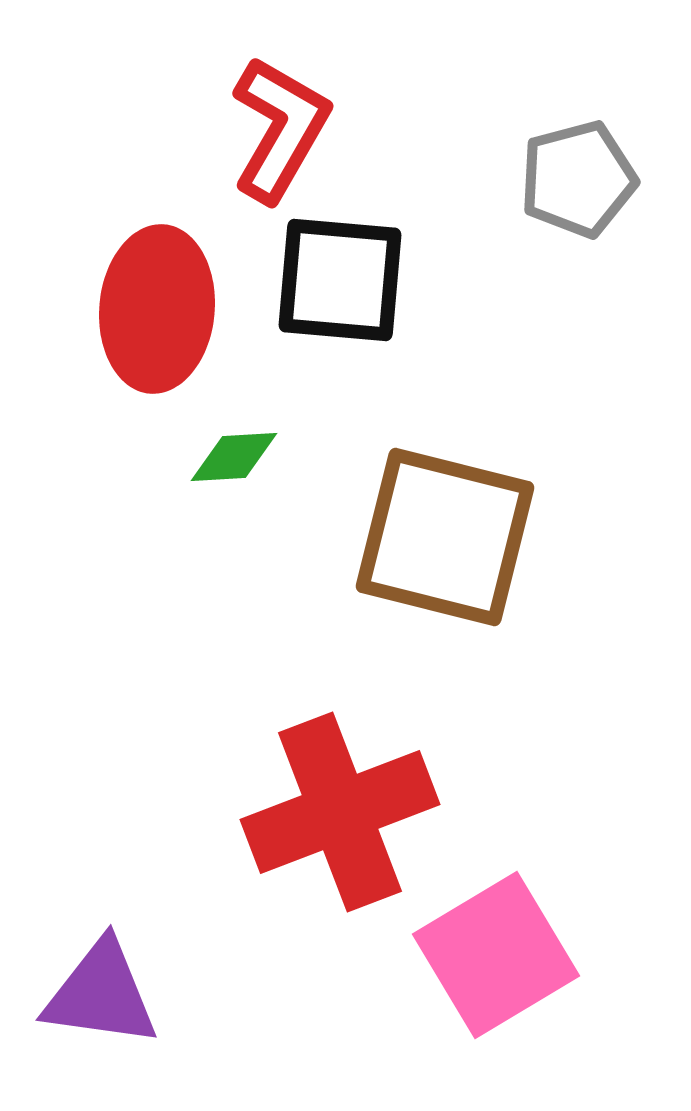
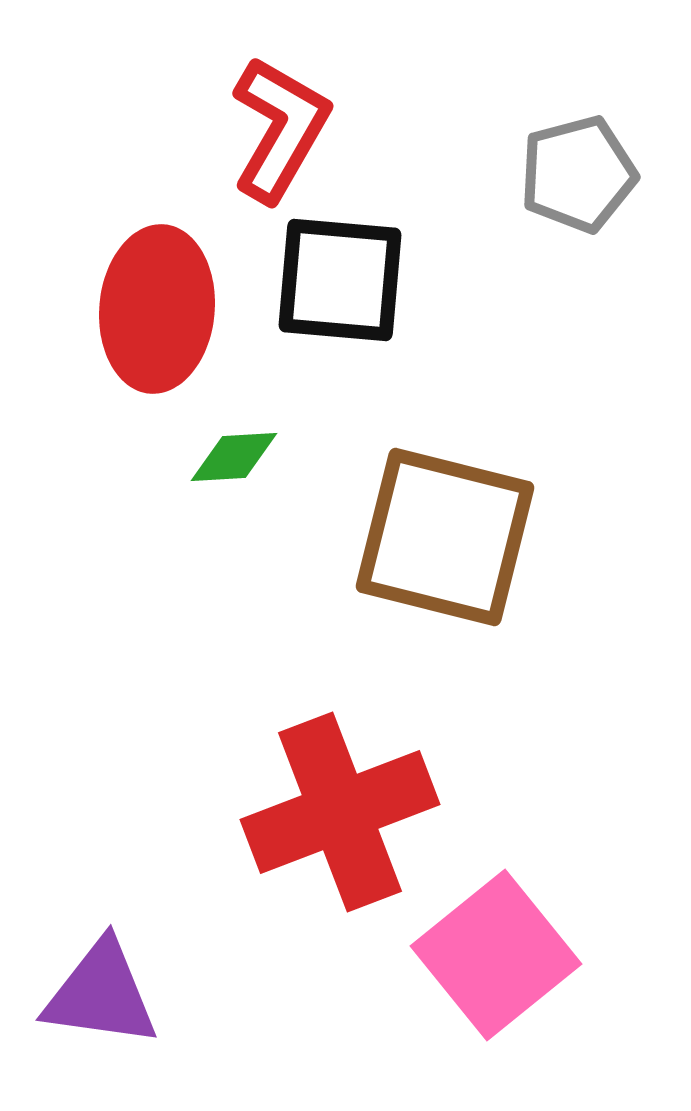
gray pentagon: moved 5 px up
pink square: rotated 8 degrees counterclockwise
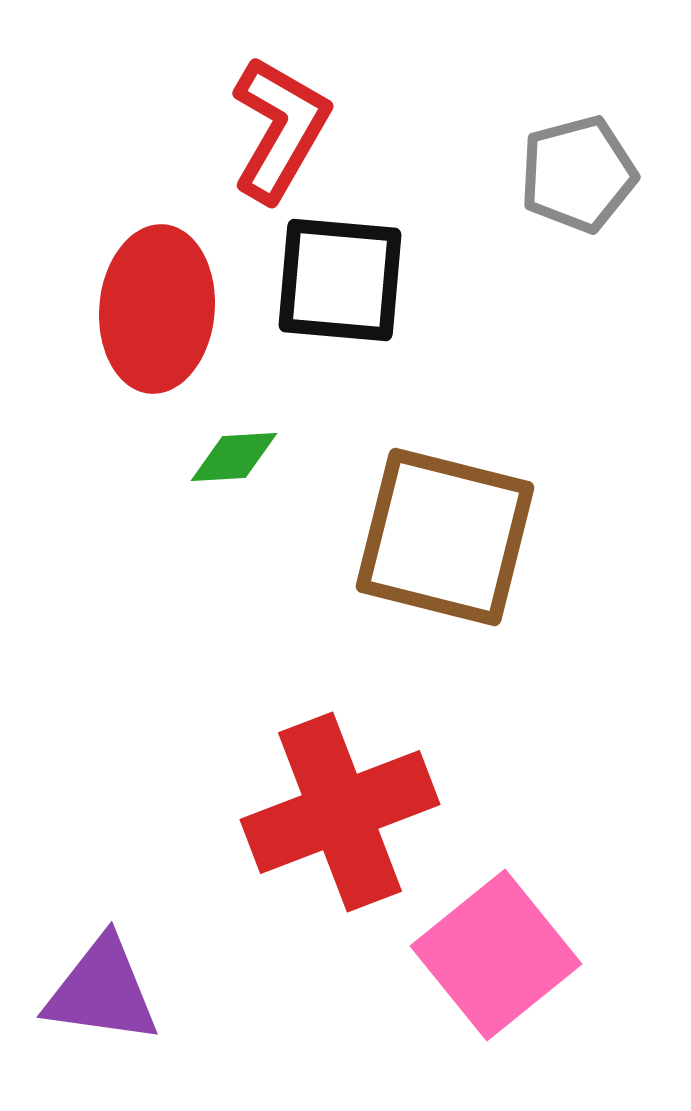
purple triangle: moved 1 px right, 3 px up
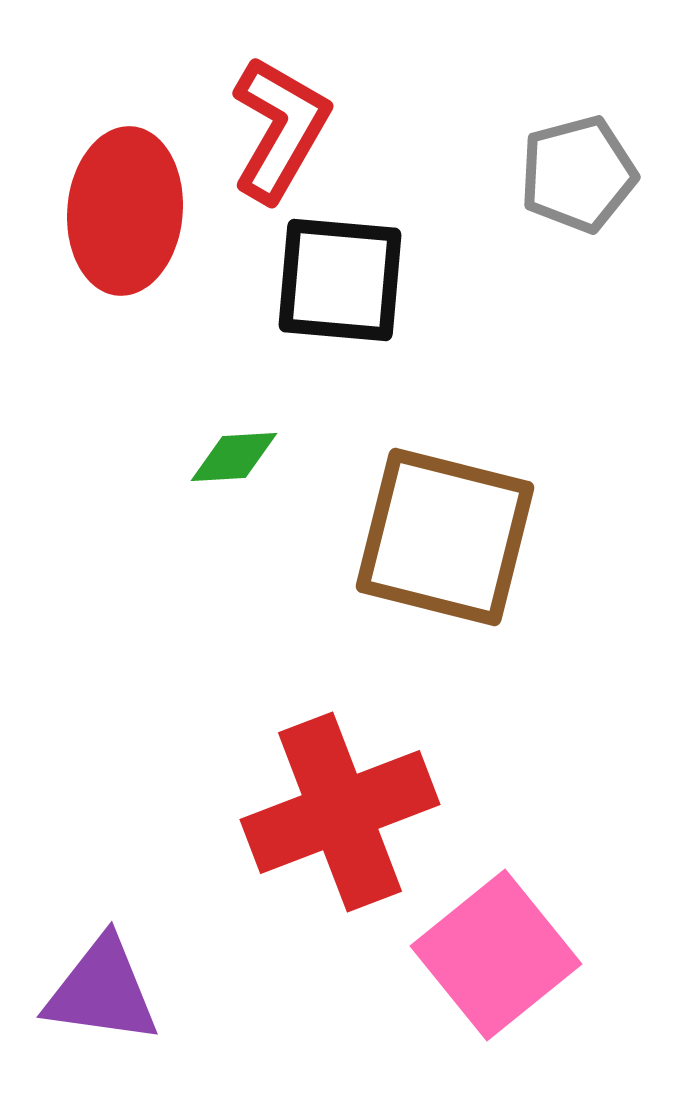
red ellipse: moved 32 px left, 98 px up
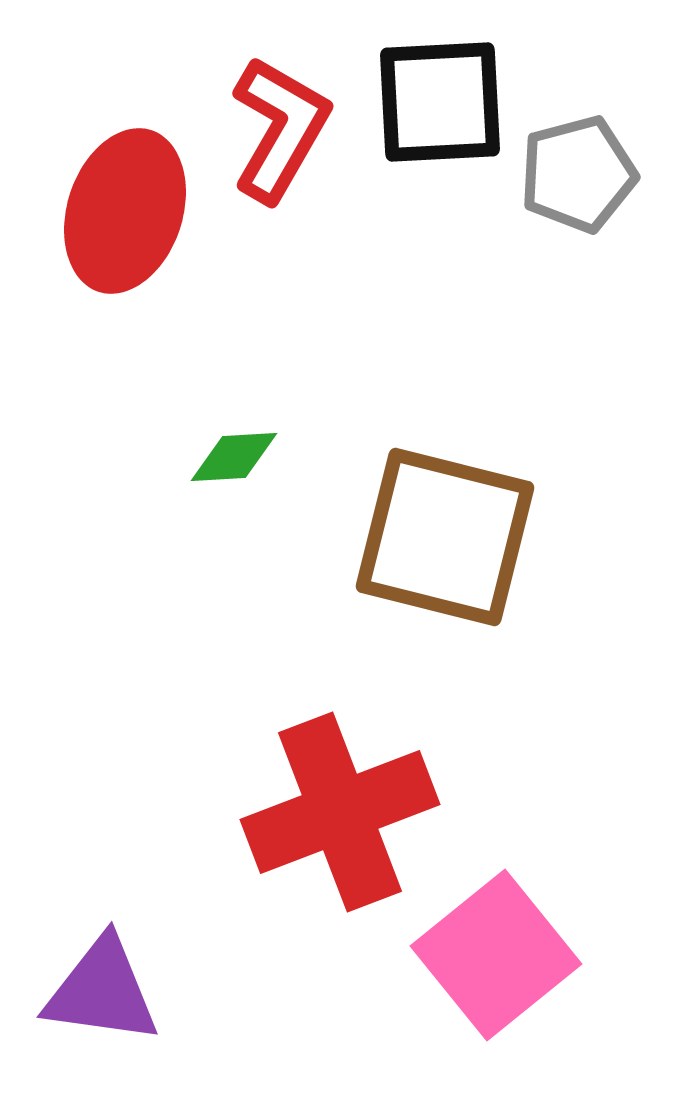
red ellipse: rotated 13 degrees clockwise
black square: moved 100 px right, 178 px up; rotated 8 degrees counterclockwise
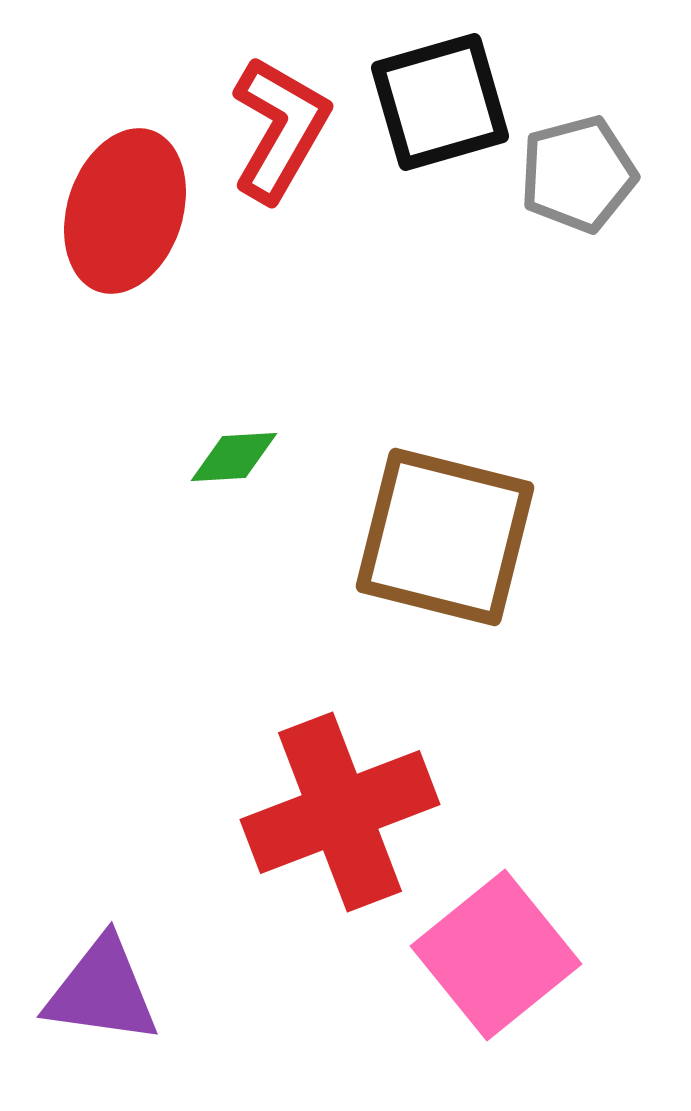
black square: rotated 13 degrees counterclockwise
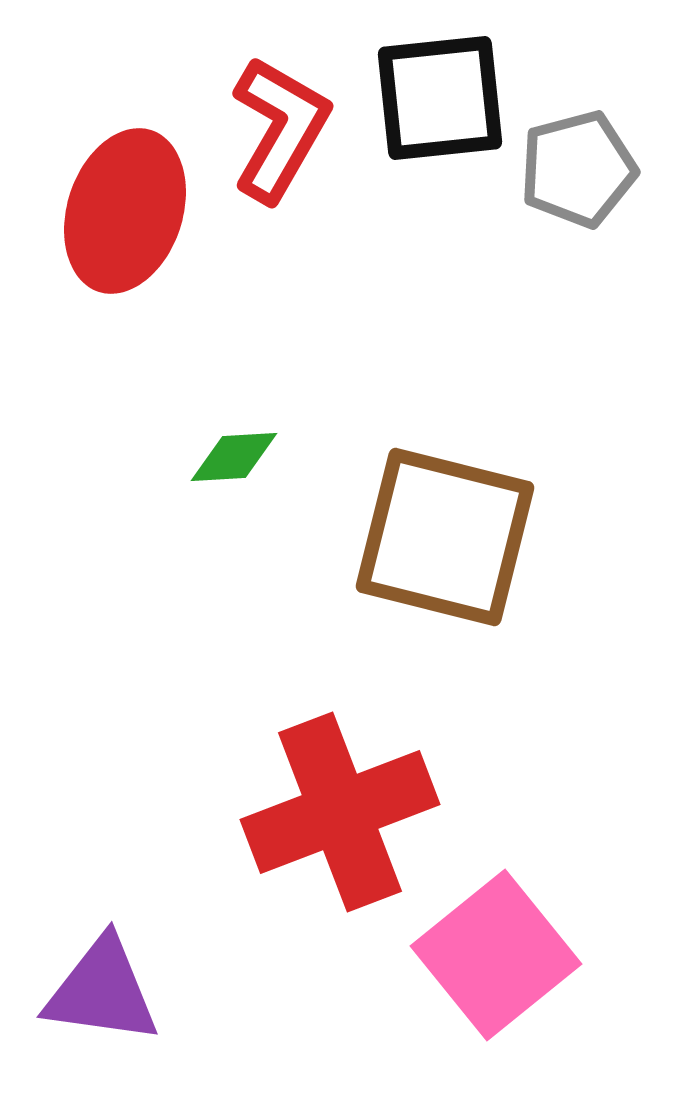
black square: moved 4 px up; rotated 10 degrees clockwise
gray pentagon: moved 5 px up
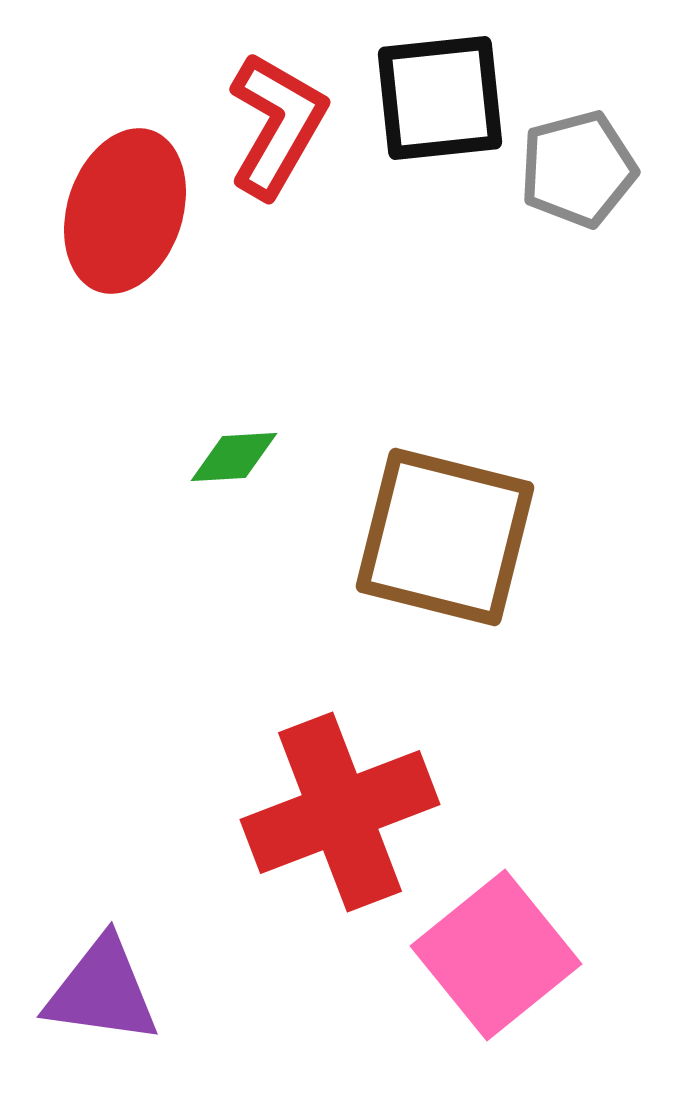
red L-shape: moved 3 px left, 4 px up
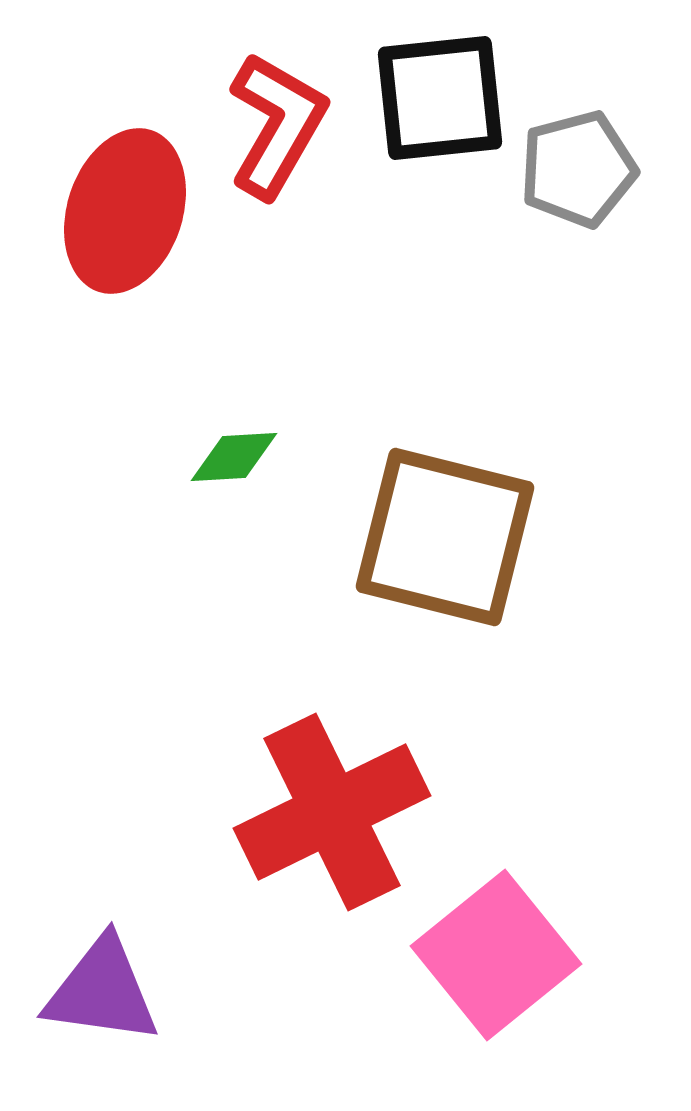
red cross: moved 8 px left; rotated 5 degrees counterclockwise
